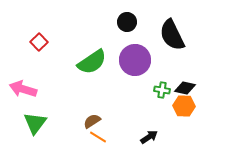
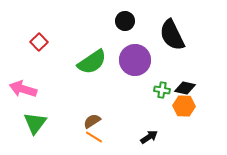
black circle: moved 2 px left, 1 px up
orange line: moved 4 px left
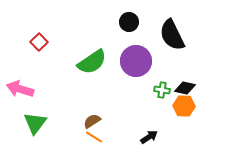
black circle: moved 4 px right, 1 px down
purple circle: moved 1 px right, 1 px down
pink arrow: moved 3 px left
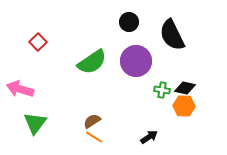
red square: moved 1 px left
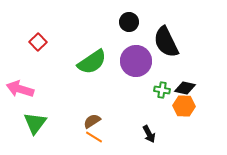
black semicircle: moved 6 px left, 7 px down
black arrow: moved 3 px up; rotated 96 degrees clockwise
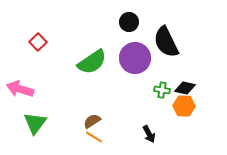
purple circle: moved 1 px left, 3 px up
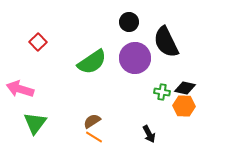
green cross: moved 2 px down
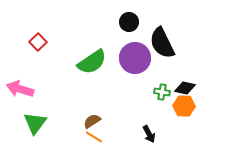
black semicircle: moved 4 px left, 1 px down
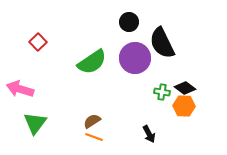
black diamond: rotated 25 degrees clockwise
orange line: rotated 12 degrees counterclockwise
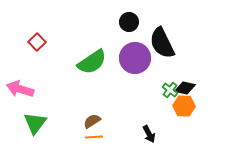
red square: moved 1 px left
black diamond: rotated 25 degrees counterclockwise
green cross: moved 8 px right, 2 px up; rotated 28 degrees clockwise
orange line: rotated 24 degrees counterclockwise
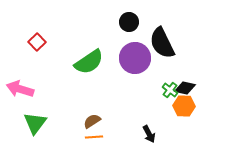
green semicircle: moved 3 px left
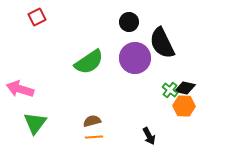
red square: moved 25 px up; rotated 18 degrees clockwise
brown semicircle: rotated 18 degrees clockwise
black arrow: moved 2 px down
